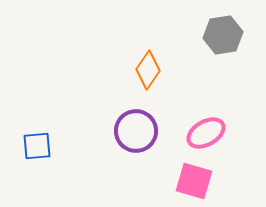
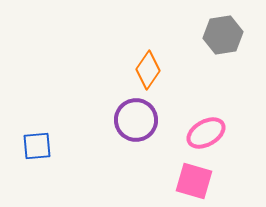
purple circle: moved 11 px up
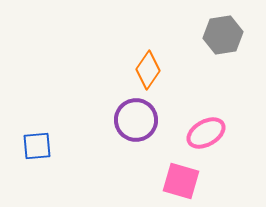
pink square: moved 13 px left
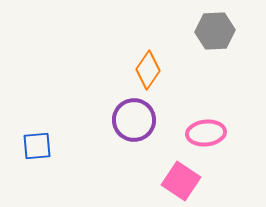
gray hexagon: moved 8 px left, 4 px up; rotated 6 degrees clockwise
purple circle: moved 2 px left
pink ellipse: rotated 24 degrees clockwise
pink square: rotated 18 degrees clockwise
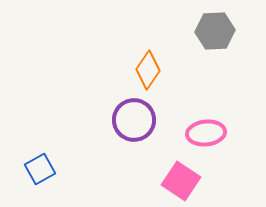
blue square: moved 3 px right, 23 px down; rotated 24 degrees counterclockwise
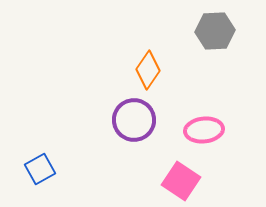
pink ellipse: moved 2 px left, 3 px up
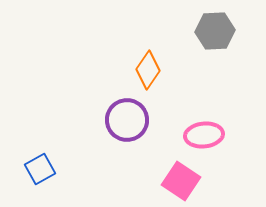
purple circle: moved 7 px left
pink ellipse: moved 5 px down
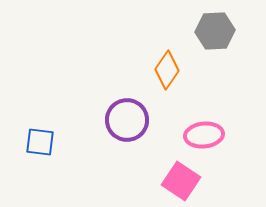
orange diamond: moved 19 px right
blue square: moved 27 px up; rotated 36 degrees clockwise
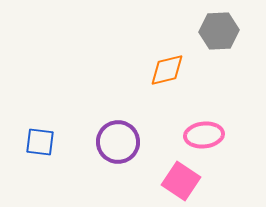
gray hexagon: moved 4 px right
orange diamond: rotated 42 degrees clockwise
purple circle: moved 9 px left, 22 px down
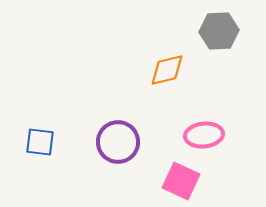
pink square: rotated 9 degrees counterclockwise
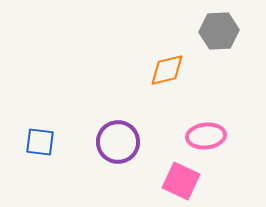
pink ellipse: moved 2 px right, 1 px down
